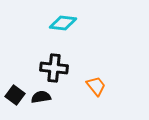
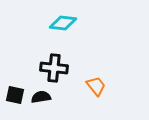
black square: rotated 24 degrees counterclockwise
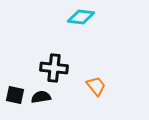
cyan diamond: moved 18 px right, 6 px up
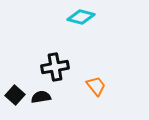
cyan diamond: rotated 8 degrees clockwise
black cross: moved 1 px right, 1 px up; rotated 16 degrees counterclockwise
black square: rotated 30 degrees clockwise
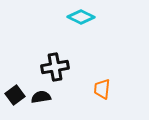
cyan diamond: rotated 12 degrees clockwise
orange trapezoid: moved 6 px right, 3 px down; rotated 135 degrees counterclockwise
black square: rotated 12 degrees clockwise
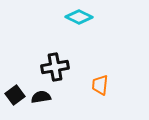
cyan diamond: moved 2 px left
orange trapezoid: moved 2 px left, 4 px up
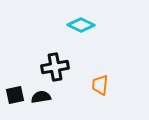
cyan diamond: moved 2 px right, 8 px down
black square: rotated 24 degrees clockwise
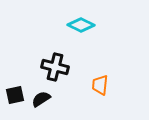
black cross: rotated 24 degrees clockwise
black semicircle: moved 2 px down; rotated 24 degrees counterclockwise
